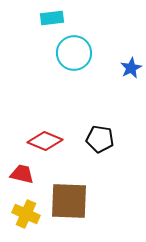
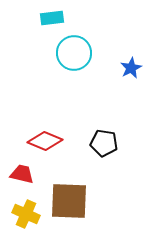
black pentagon: moved 4 px right, 4 px down
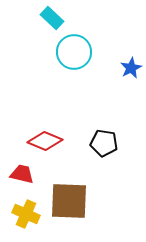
cyan rectangle: rotated 50 degrees clockwise
cyan circle: moved 1 px up
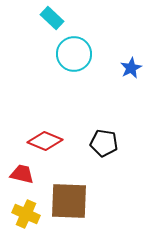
cyan circle: moved 2 px down
